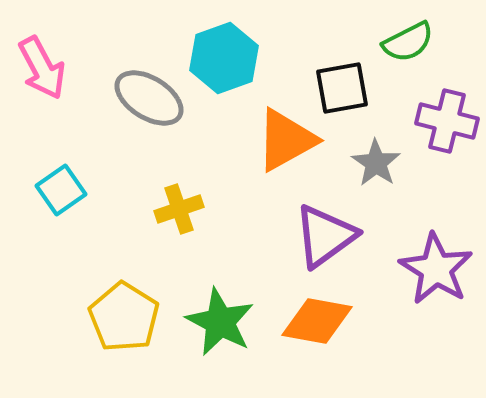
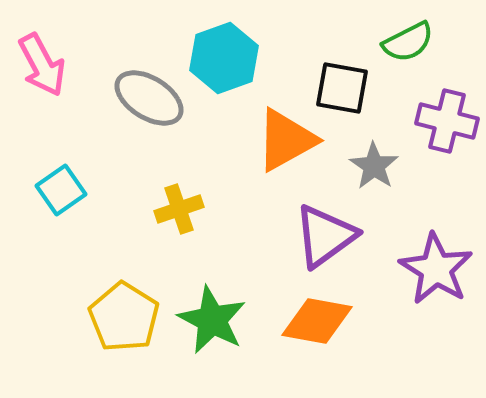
pink arrow: moved 3 px up
black square: rotated 20 degrees clockwise
gray star: moved 2 px left, 3 px down
green star: moved 8 px left, 2 px up
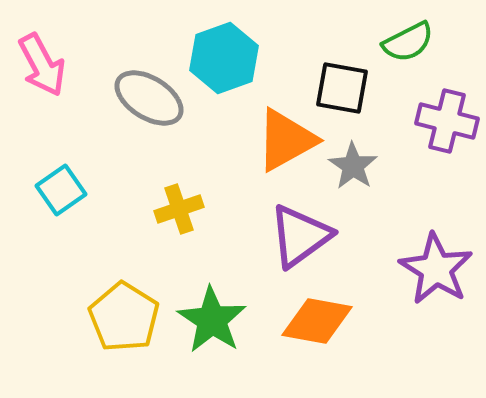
gray star: moved 21 px left
purple triangle: moved 25 px left
green star: rotated 6 degrees clockwise
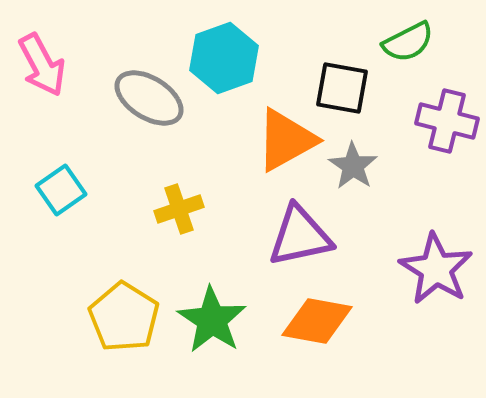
purple triangle: rotated 24 degrees clockwise
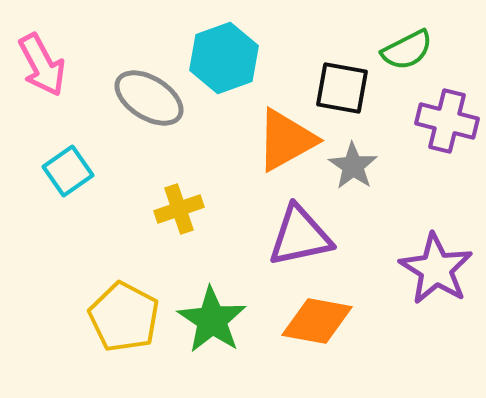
green semicircle: moved 1 px left, 8 px down
cyan square: moved 7 px right, 19 px up
yellow pentagon: rotated 4 degrees counterclockwise
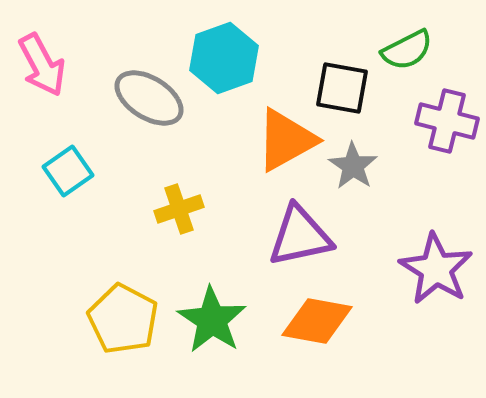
yellow pentagon: moved 1 px left, 2 px down
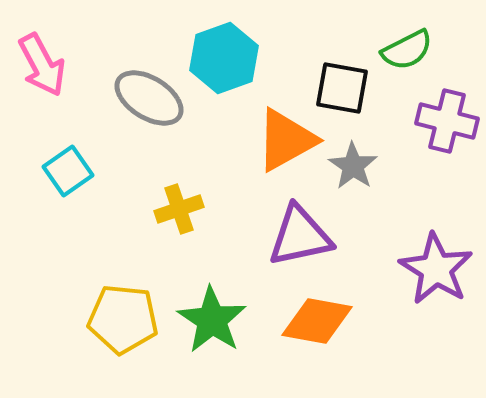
yellow pentagon: rotated 22 degrees counterclockwise
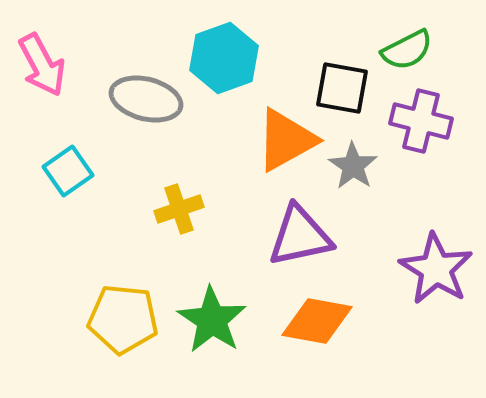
gray ellipse: moved 3 px left, 1 px down; rotated 18 degrees counterclockwise
purple cross: moved 26 px left
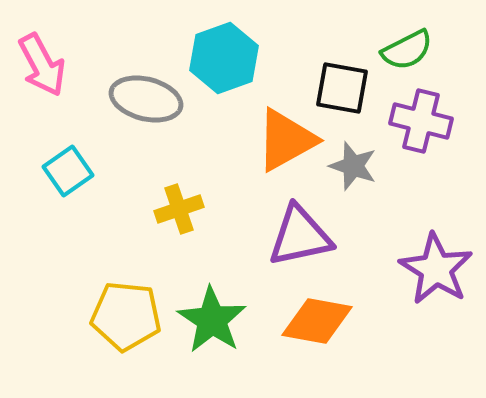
gray star: rotated 15 degrees counterclockwise
yellow pentagon: moved 3 px right, 3 px up
